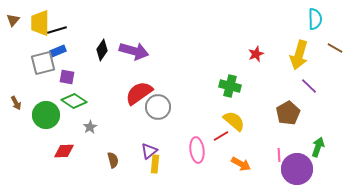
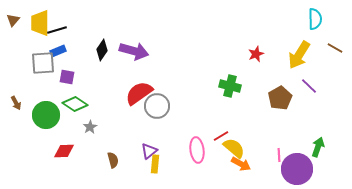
yellow arrow: rotated 16 degrees clockwise
gray square: rotated 10 degrees clockwise
green diamond: moved 1 px right, 3 px down
gray circle: moved 1 px left, 1 px up
brown pentagon: moved 8 px left, 15 px up
yellow semicircle: moved 27 px down
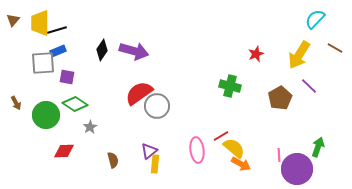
cyan semicircle: rotated 135 degrees counterclockwise
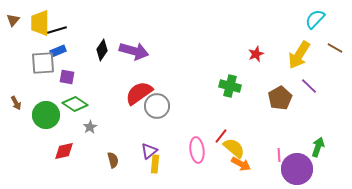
red line: rotated 21 degrees counterclockwise
red diamond: rotated 10 degrees counterclockwise
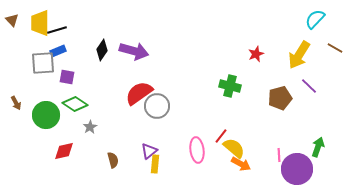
brown triangle: moved 1 px left; rotated 24 degrees counterclockwise
brown pentagon: rotated 15 degrees clockwise
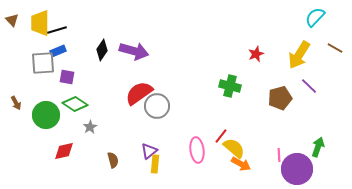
cyan semicircle: moved 2 px up
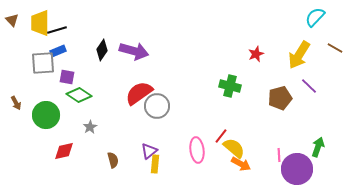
green diamond: moved 4 px right, 9 px up
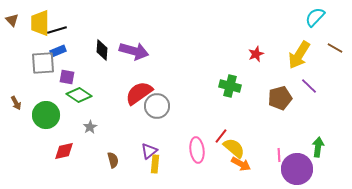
black diamond: rotated 30 degrees counterclockwise
green arrow: rotated 12 degrees counterclockwise
